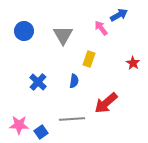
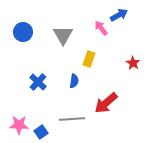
blue circle: moved 1 px left, 1 px down
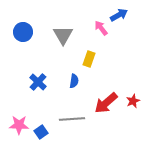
red star: moved 38 px down; rotated 16 degrees clockwise
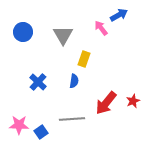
yellow rectangle: moved 5 px left
red arrow: rotated 10 degrees counterclockwise
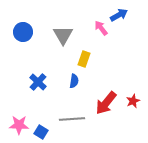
blue square: rotated 24 degrees counterclockwise
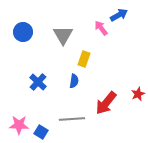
red star: moved 5 px right, 7 px up
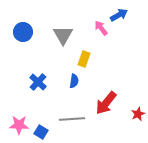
red star: moved 20 px down
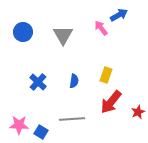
yellow rectangle: moved 22 px right, 16 px down
red arrow: moved 5 px right, 1 px up
red star: moved 2 px up
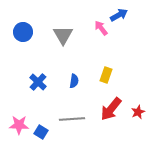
red arrow: moved 7 px down
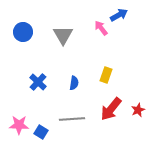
blue semicircle: moved 2 px down
red star: moved 2 px up
